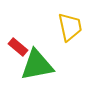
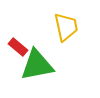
yellow trapezoid: moved 4 px left
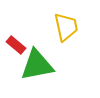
red rectangle: moved 2 px left, 2 px up
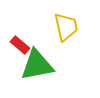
red rectangle: moved 4 px right
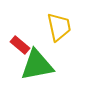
yellow trapezoid: moved 7 px left
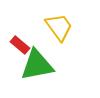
yellow trapezoid: rotated 24 degrees counterclockwise
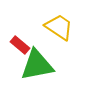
yellow trapezoid: rotated 20 degrees counterclockwise
